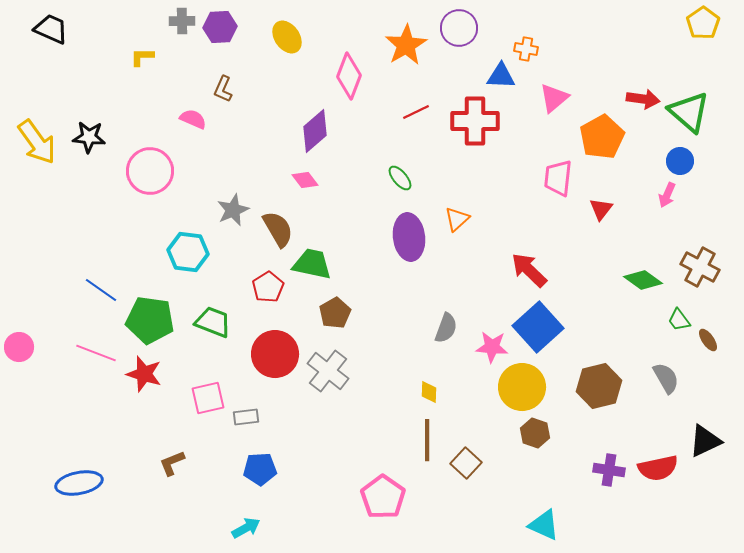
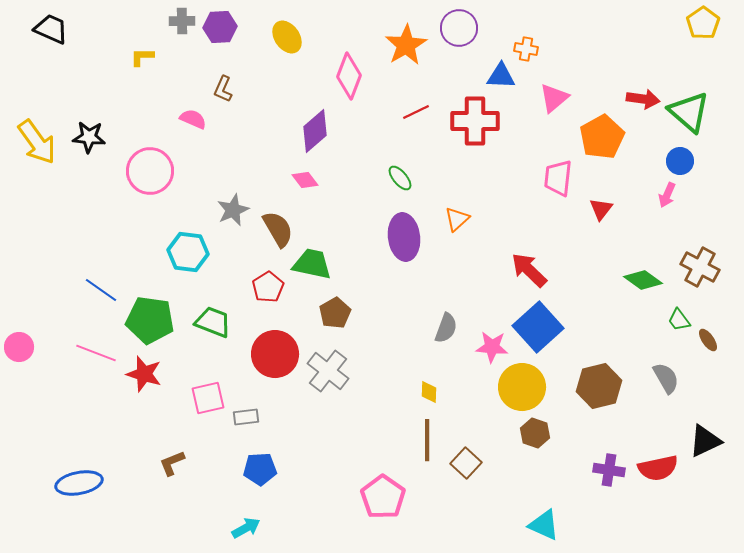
purple ellipse at (409, 237): moved 5 px left
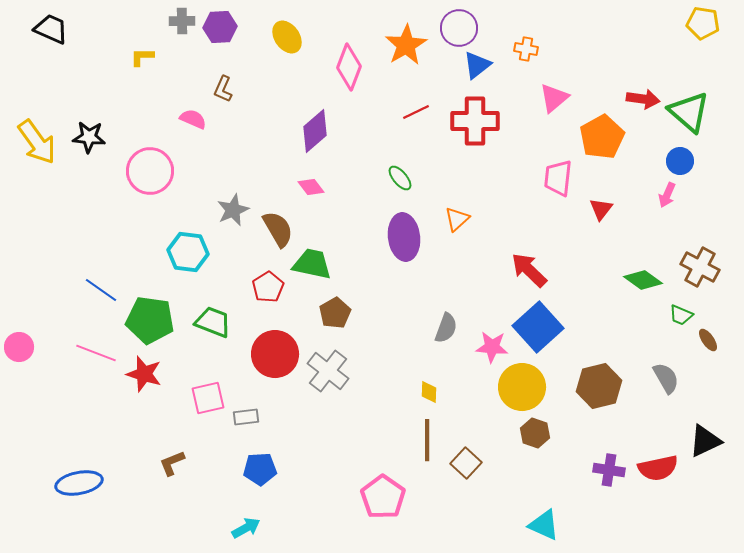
yellow pentagon at (703, 23): rotated 28 degrees counterclockwise
pink diamond at (349, 76): moved 9 px up
blue triangle at (501, 76): moved 24 px left, 11 px up; rotated 40 degrees counterclockwise
pink diamond at (305, 180): moved 6 px right, 7 px down
green trapezoid at (679, 320): moved 2 px right, 5 px up; rotated 30 degrees counterclockwise
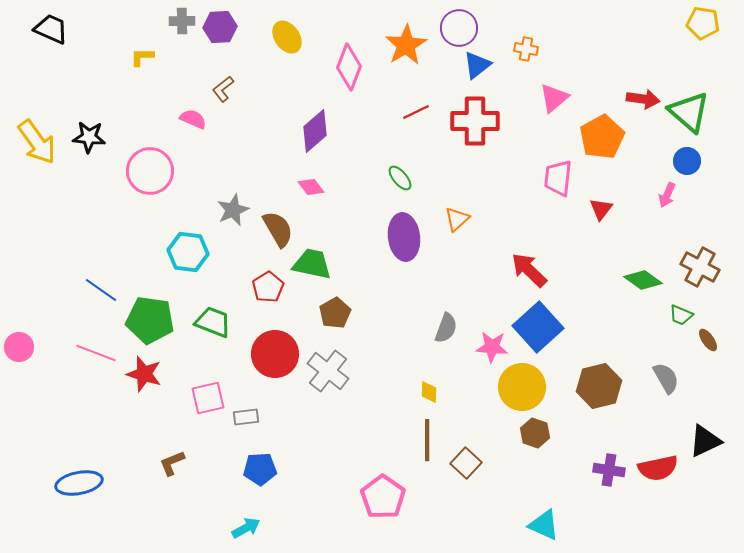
brown L-shape at (223, 89): rotated 28 degrees clockwise
blue circle at (680, 161): moved 7 px right
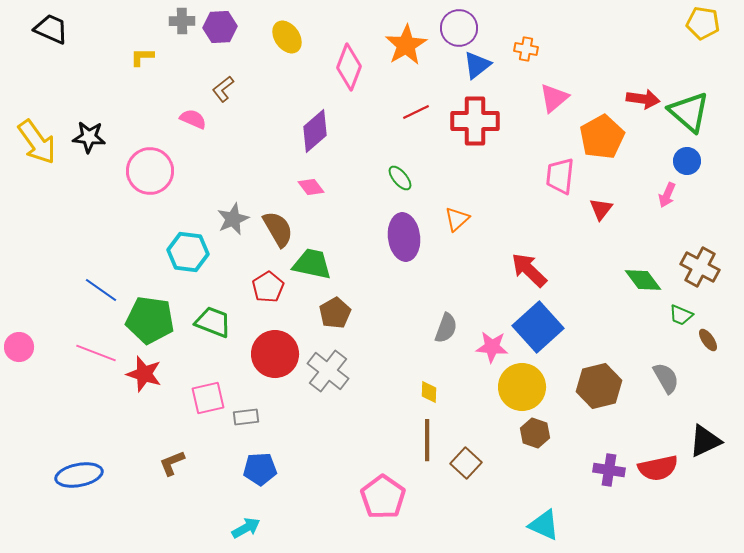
pink trapezoid at (558, 178): moved 2 px right, 2 px up
gray star at (233, 210): moved 9 px down
green diamond at (643, 280): rotated 18 degrees clockwise
blue ellipse at (79, 483): moved 8 px up
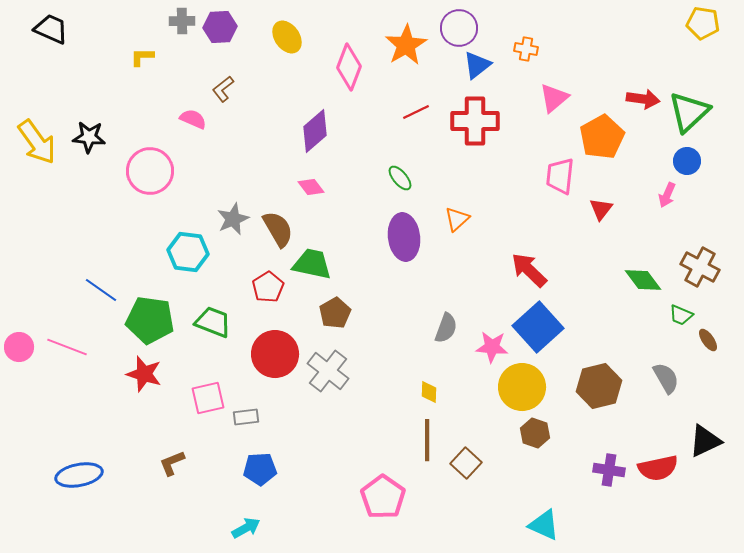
green triangle at (689, 112): rotated 36 degrees clockwise
pink line at (96, 353): moved 29 px left, 6 px up
